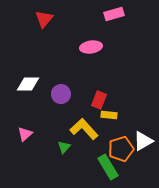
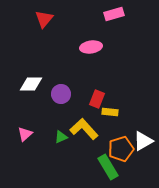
white diamond: moved 3 px right
red rectangle: moved 2 px left, 1 px up
yellow rectangle: moved 1 px right, 3 px up
green triangle: moved 3 px left, 10 px up; rotated 24 degrees clockwise
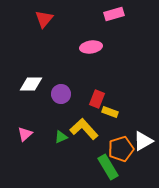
yellow rectangle: rotated 14 degrees clockwise
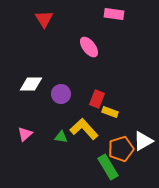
pink rectangle: rotated 24 degrees clockwise
red triangle: rotated 12 degrees counterclockwise
pink ellipse: moved 2 px left; rotated 60 degrees clockwise
green triangle: rotated 32 degrees clockwise
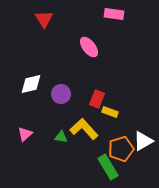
white diamond: rotated 15 degrees counterclockwise
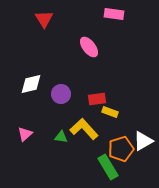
red rectangle: rotated 60 degrees clockwise
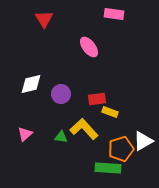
green rectangle: moved 1 px down; rotated 55 degrees counterclockwise
